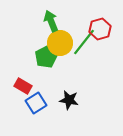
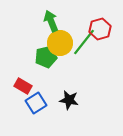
green pentagon: rotated 15 degrees clockwise
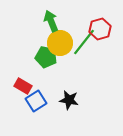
green pentagon: rotated 25 degrees clockwise
blue square: moved 2 px up
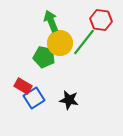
red hexagon: moved 1 px right, 9 px up; rotated 25 degrees clockwise
green pentagon: moved 2 px left
blue square: moved 2 px left, 3 px up
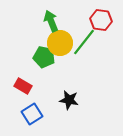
blue square: moved 2 px left, 16 px down
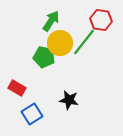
green arrow: rotated 55 degrees clockwise
red rectangle: moved 6 px left, 2 px down
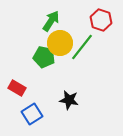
red hexagon: rotated 10 degrees clockwise
green line: moved 2 px left, 5 px down
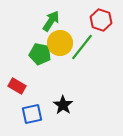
green pentagon: moved 4 px left, 3 px up
red rectangle: moved 2 px up
black star: moved 6 px left, 5 px down; rotated 24 degrees clockwise
blue square: rotated 20 degrees clockwise
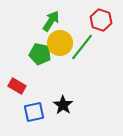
blue square: moved 2 px right, 2 px up
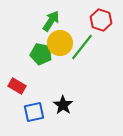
green pentagon: moved 1 px right
